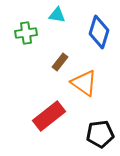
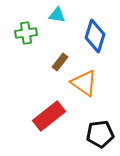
blue diamond: moved 4 px left, 4 px down
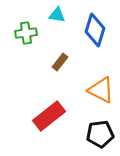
blue diamond: moved 6 px up
orange triangle: moved 17 px right, 7 px down; rotated 8 degrees counterclockwise
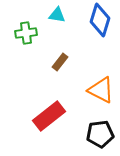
blue diamond: moved 5 px right, 10 px up
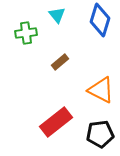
cyan triangle: rotated 42 degrees clockwise
brown rectangle: rotated 12 degrees clockwise
red rectangle: moved 7 px right, 6 px down
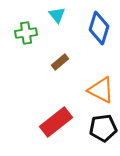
blue diamond: moved 1 px left, 8 px down
black pentagon: moved 3 px right, 6 px up
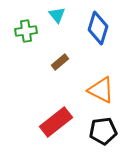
blue diamond: moved 1 px left
green cross: moved 2 px up
black pentagon: moved 3 px down
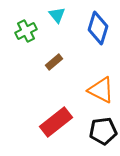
green cross: rotated 20 degrees counterclockwise
brown rectangle: moved 6 px left
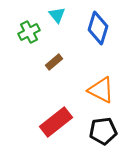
green cross: moved 3 px right, 1 px down
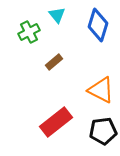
blue diamond: moved 3 px up
